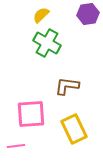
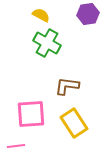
yellow semicircle: rotated 72 degrees clockwise
yellow rectangle: moved 6 px up; rotated 8 degrees counterclockwise
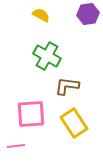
green cross: moved 13 px down
